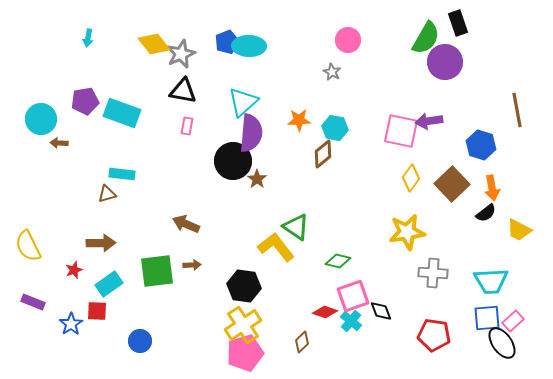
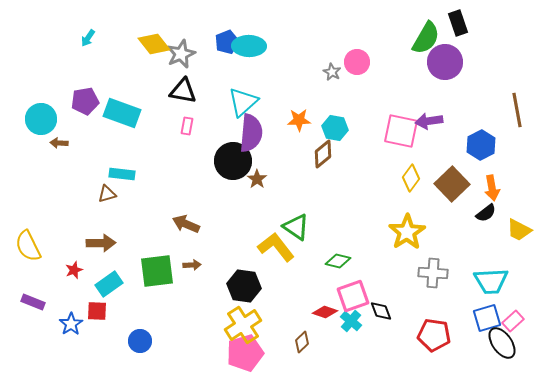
cyan arrow at (88, 38): rotated 24 degrees clockwise
pink circle at (348, 40): moved 9 px right, 22 px down
blue hexagon at (481, 145): rotated 16 degrees clockwise
yellow star at (407, 232): rotated 24 degrees counterclockwise
blue square at (487, 318): rotated 12 degrees counterclockwise
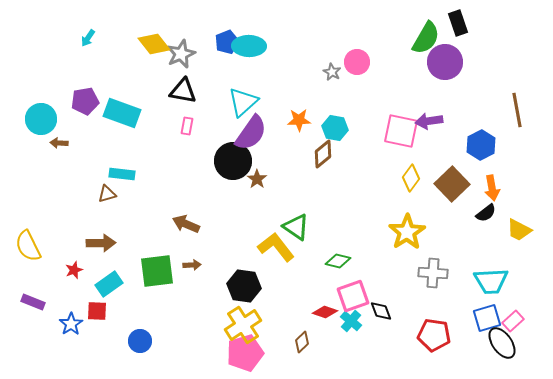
purple semicircle at (251, 133): rotated 30 degrees clockwise
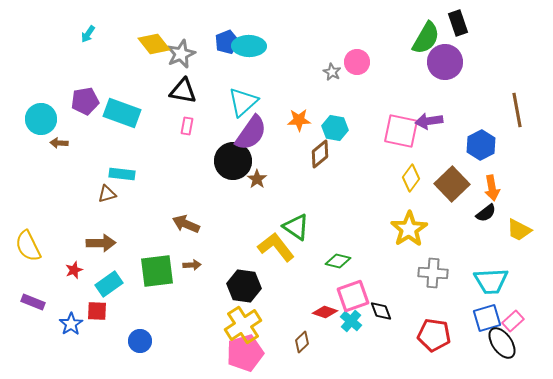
cyan arrow at (88, 38): moved 4 px up
brown diamond at (323, 154): moved 3 px left
yellow star at (407, 232): moved 2 px right, 3 px up
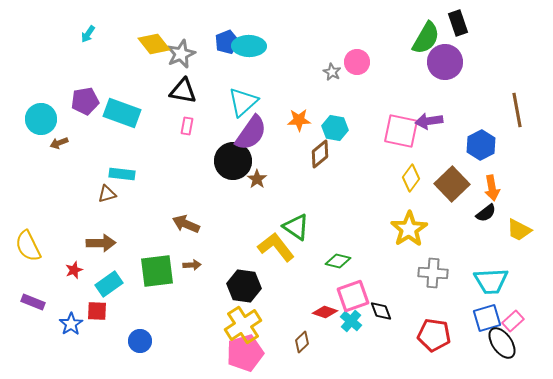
brown arrow at (59, 143): rotated 24 degrees counterclockwise
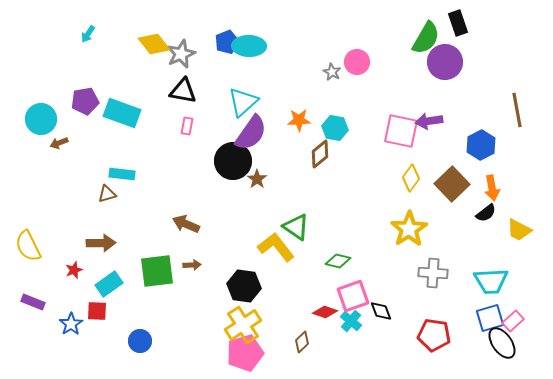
blue square at (487, 318): moved 3 px right
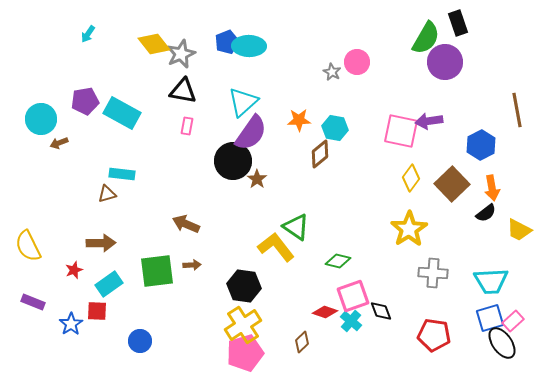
cyan rectangle at (122, 113): rotated 9 degrees clockwise
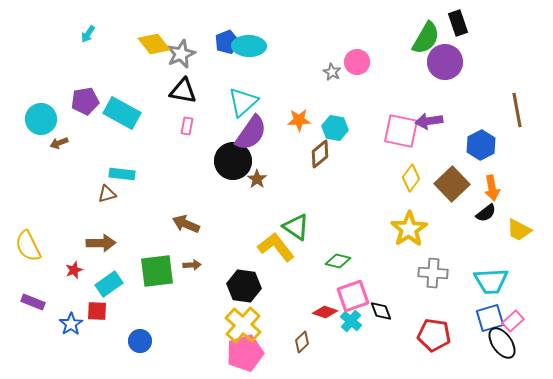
yellow cross at (243, 325): rotated 15 degrees counterclockwise
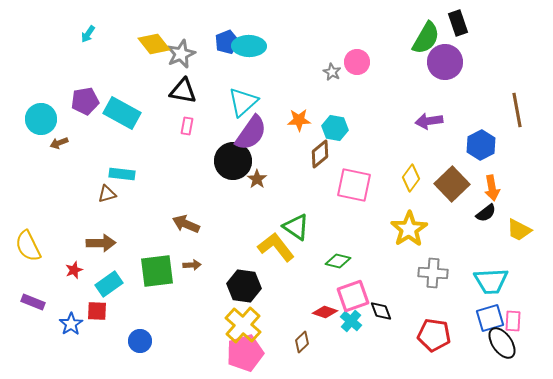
pink square at (401, 131): moved 47 px left, 54 px down
pink rectangle at (513, 321): rotated 45 degrees counterclockwise
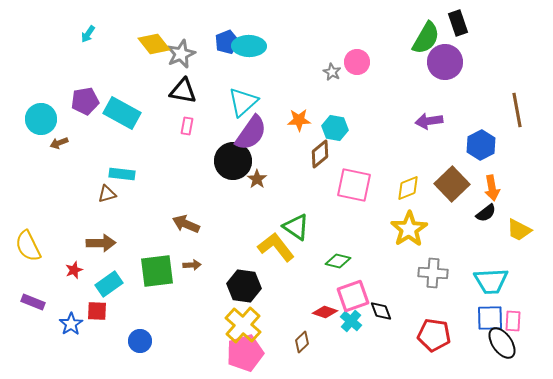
yellow diamond at (411, 178): moved 3 px left, 10 px down; rotated 32 degrees clockwise
blue square at (490, 318): rotated 16 degrees clockwise
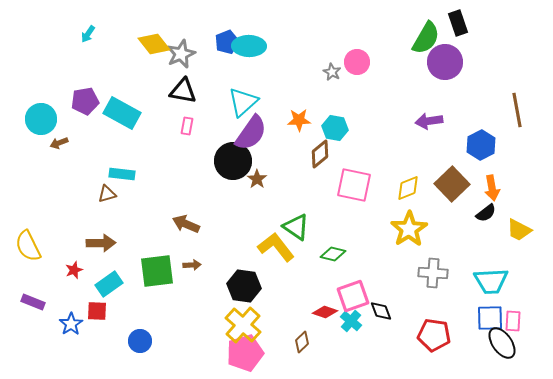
green diamond at (338, 261): moved 5 px left, 7 px up
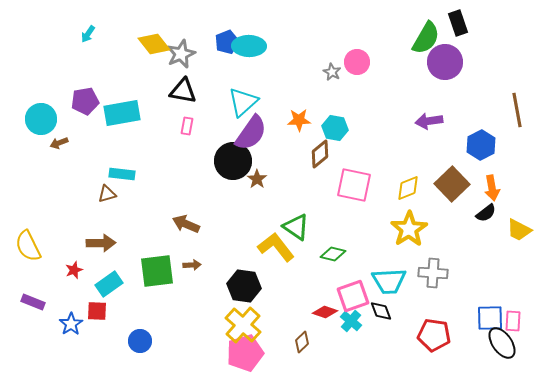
cyan rectangle at (122, 113): rotated 39 degrees counterclockwise
cyan trapezoid at (491, 281): moved 102 px left
